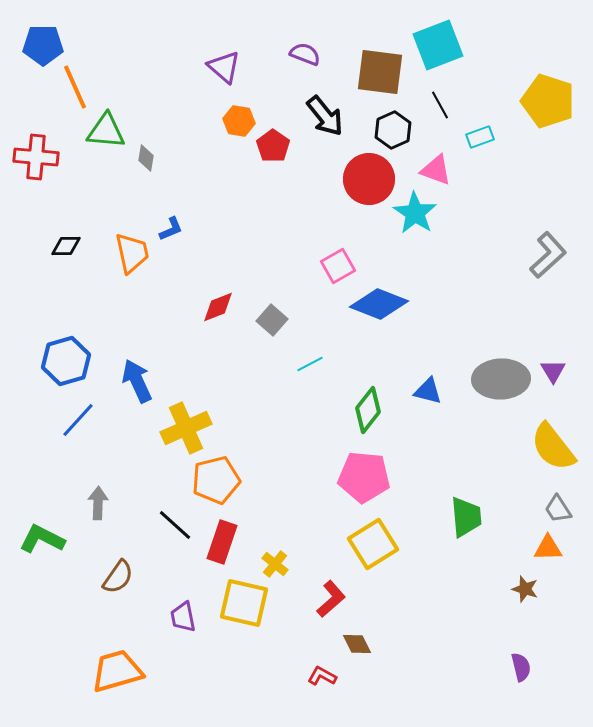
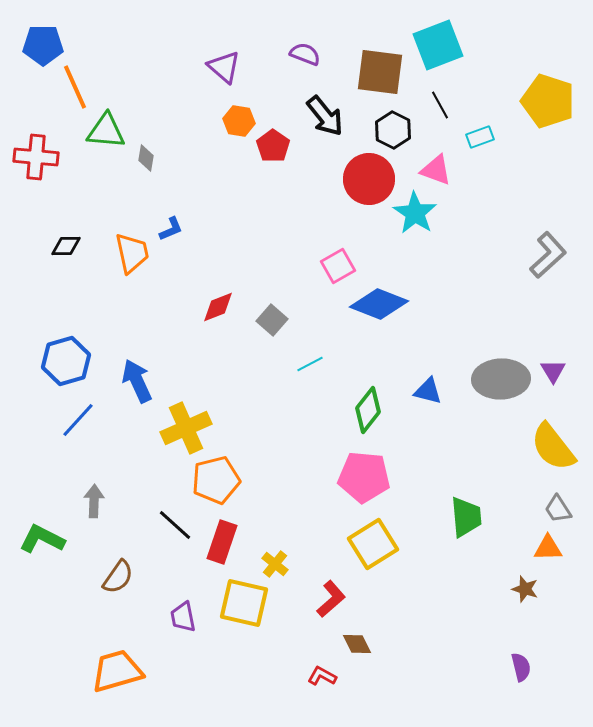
black hexagon at (393, 130): rotated 9 degrees counterclockwise
gray arrow at (98, 503): moved 4 px left, 2 px up
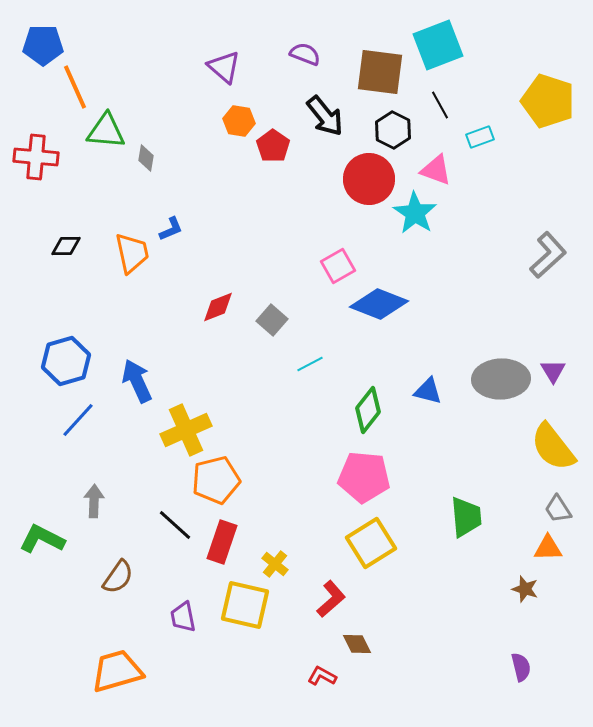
yellow cross at (186, 428): moved 2 px down
yellow square at (373, 544): moved 2 px left, 1 px up
yellow square at (244, 603): moved 1 px right, 2 px down
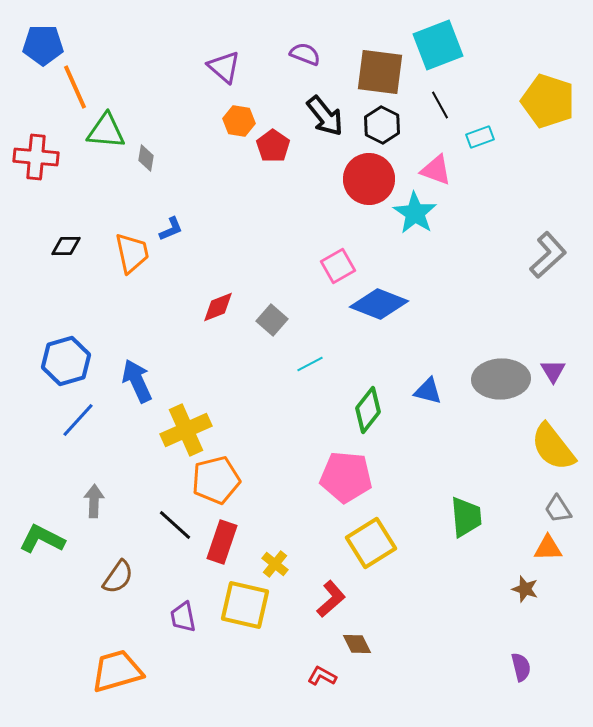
black hexagon at (393, 130): moved 11 px left, 5 px up
pink pentagon at (364, 477): moved 18 px left
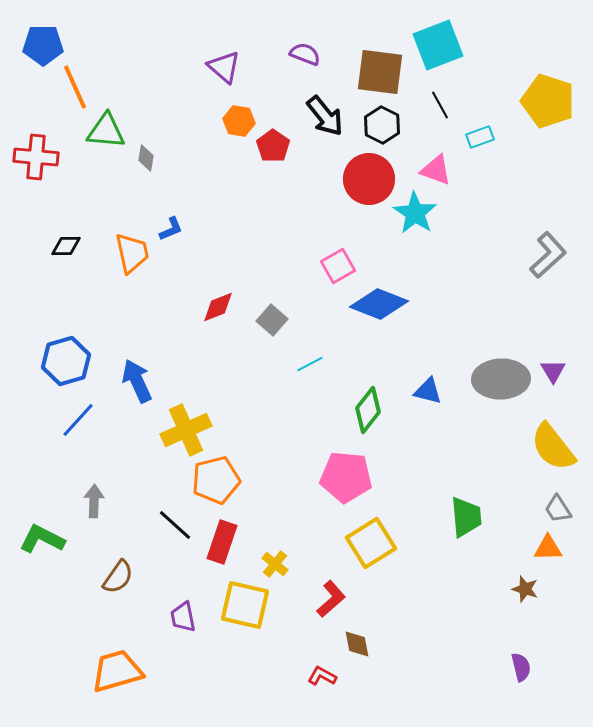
brown diamond at (357, 644): rotated 16 degrees clockwise
